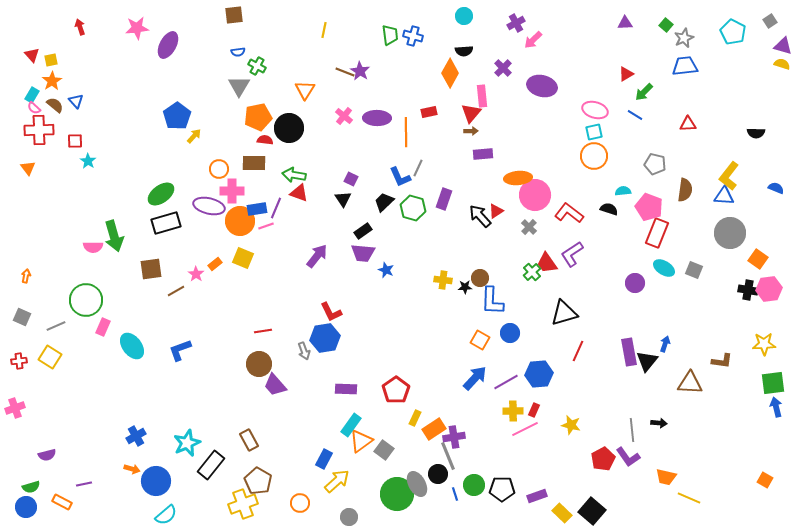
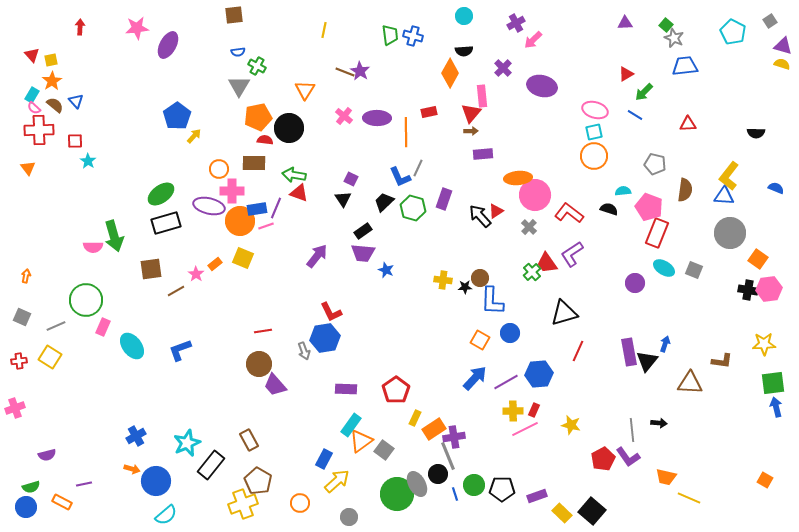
red arrow at (80, 27): rotated 21 degrees clockwise
gray star at (684, 38): moved 10 px left; rotated 24 degrees counterclockwise
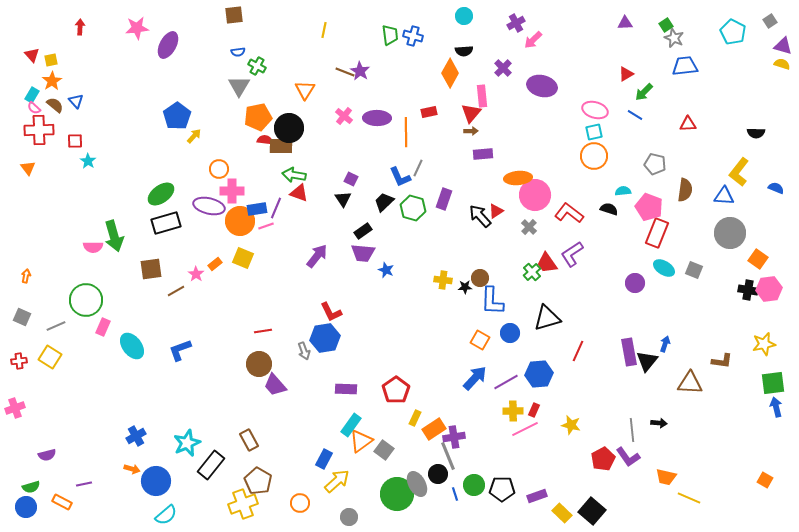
green square at (666, 25): rotated 16 degrees clockwise
brown rectangle at (254, 163): moved 27 px right, 17 px up
yellow L-shape at (729, 176): moved 10 px right, 4 px up
black triangle at (564, 313): moved 17 px left, 5 px down
yellow star at (764, 344): rotated 10 degrees counterclockwise
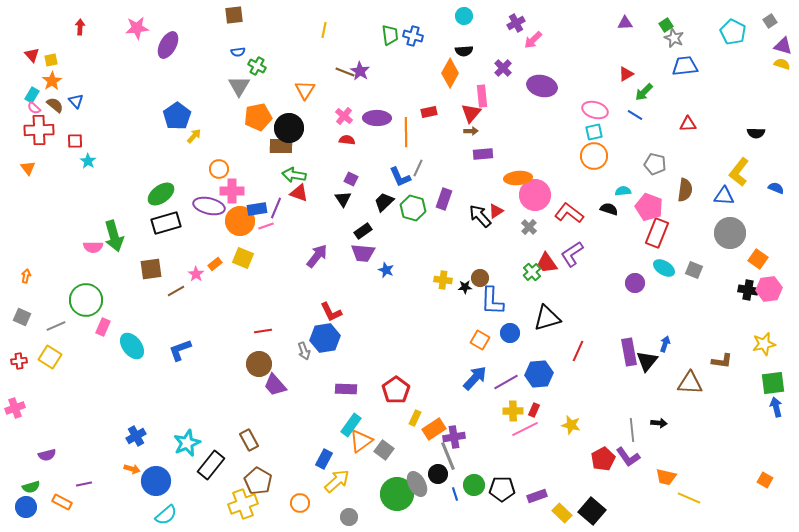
red semicircle at (265, 140): moved 82 px right
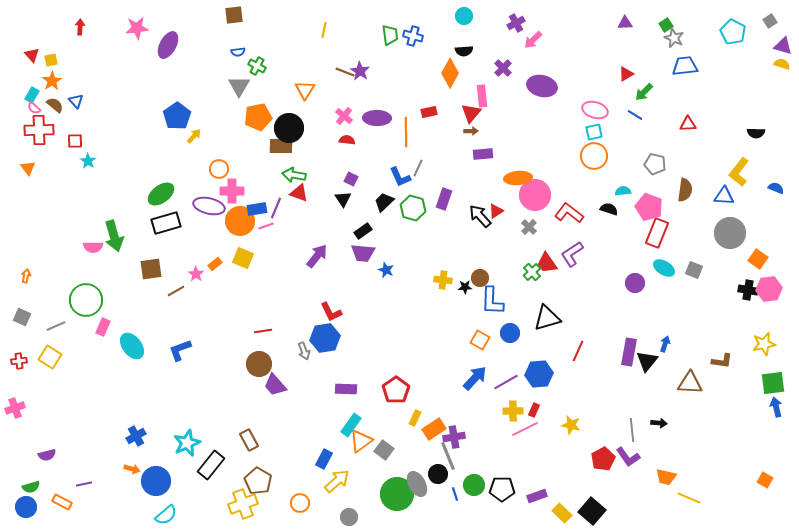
purple rectangle at (629, 352): rotated 20 degrees clockwise
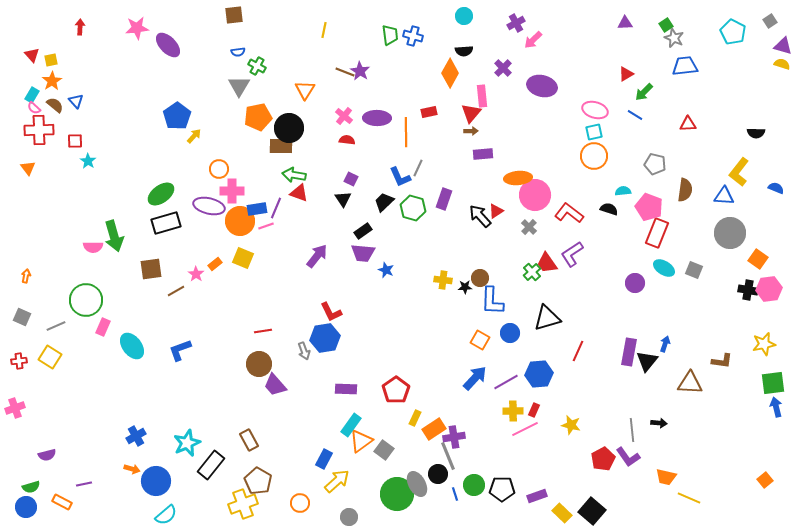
purple ellipse at (168, 45): rotated 72 degrees counterclockwise
orange square at (765, 480): rotated 21 degrees clockwise
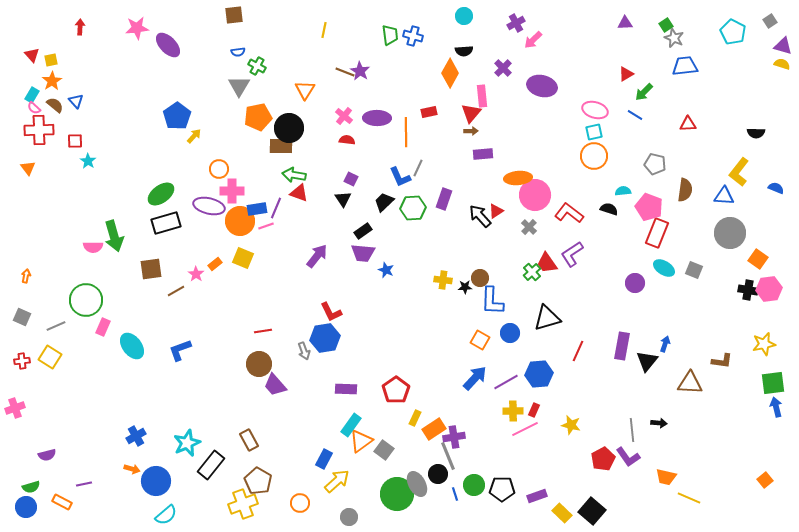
green hexagon at (413, 208): rotated 20 degrees counterclockwise
purple rectangle at (629, 352): moved 7 px left, 6 px up
red cross at (19, 361): moved 3 px right
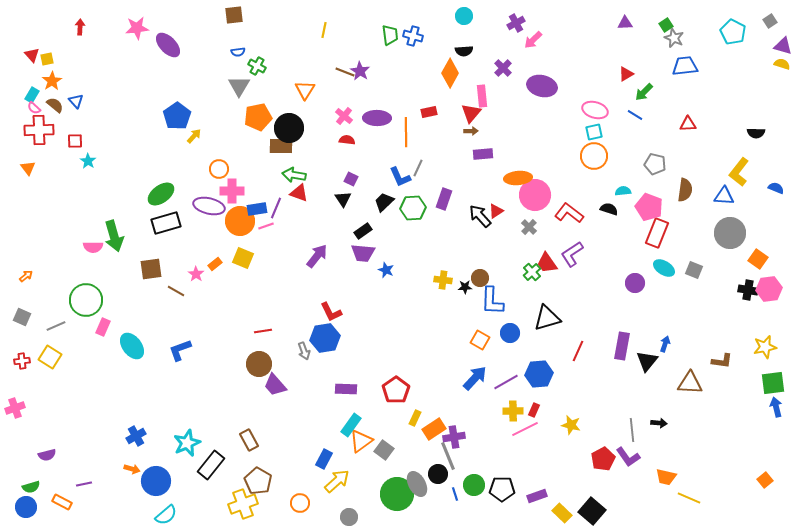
yellow square at (51, 60): moved 4 px left, 1 px up
orange arrow at (26, 276): rotated 40 degrees clockwise
brown line at (176, 291): rotated 60 degrees clockwise
yellow star at (764, 344): moved 1 px right, 3 px down
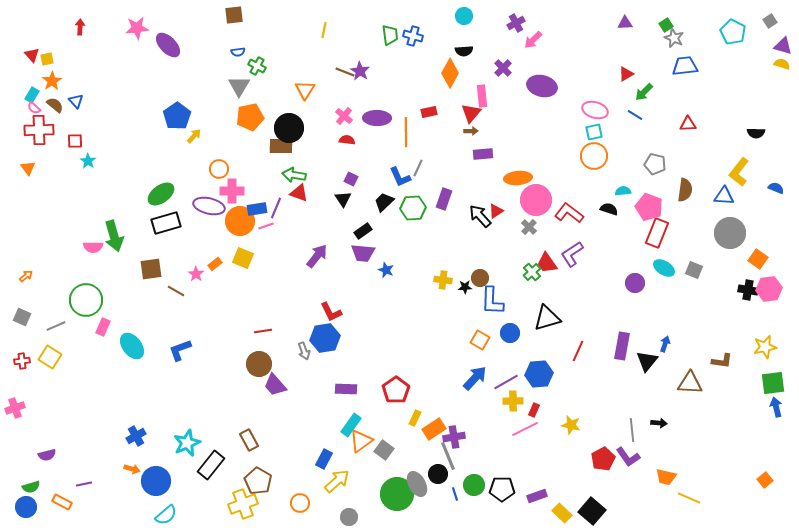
orange pentagon at (258, 117): moved 8 px left
pink circle at (535, 195): moved 1 px right, 5 px down
yellow cross at (513, 411): moved 10 px up
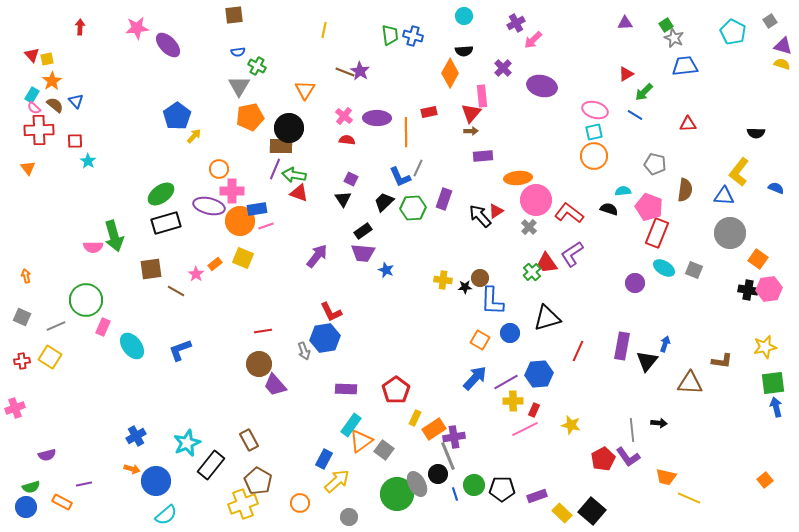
purple rectangle at (483, 154): moved 2 px down
purple line at (276, 208): moved 1 px left, 39 px up
orange arrow at (26, 276): rotated 64 degrees counterclockwise
